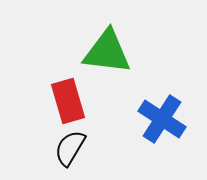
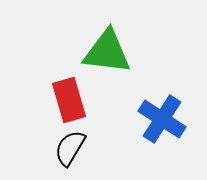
red rectangle: moved 1 px right, 1 px up
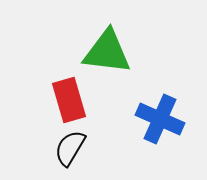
blue cross: moved 2 px left; rotated 9 degrees counterclockwise
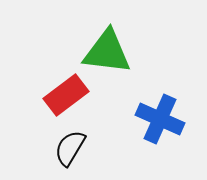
red rectangle: moved 3 px left, 5 px up; rotated 69 degrees clockwise
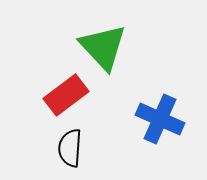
green triangle: moved 4 px left, 5 px up; rotated 40 degrees clockwise
black semicircle: rotated 27 degrees counterclockwise
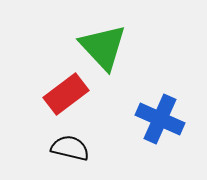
red rectangle: moved 1 px up
black semicircle: rotated 99 degrees clockwise
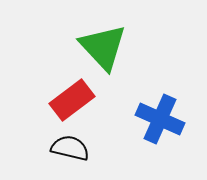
red rectangle: moved 6 px right, 6 px down
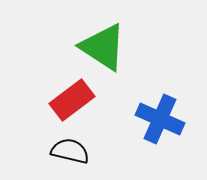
green triangle: rotated 14 degrees counterclockwise
black semicircle: moved 3 px down
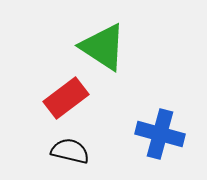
red rectangle: moved 6 px left, 2 px up
blue cross: moved 15 px down; rotated 9 degrees counterclockwise
